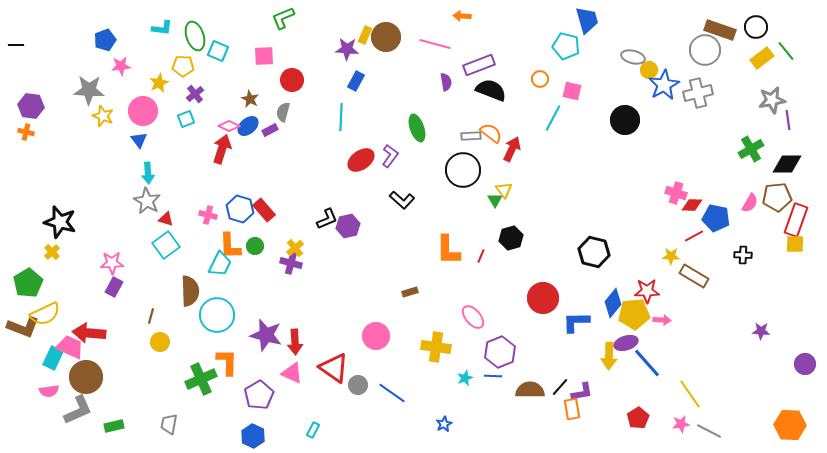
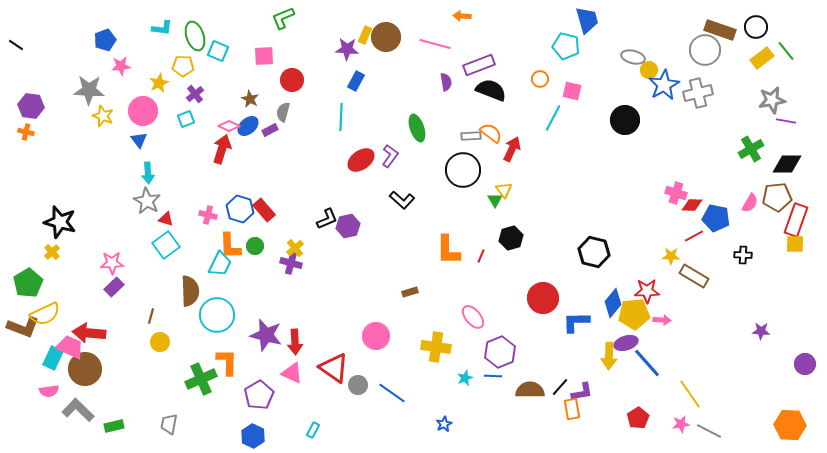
black line at (16, 45): rotated 35 degrees clockwise
purple line at (788, 120): moved 2 px left, 1 px down; rotated 72 degrees counterclockwise
purple rectangle at (114, 287): rotated 18 degrees clockwise
brown circle at (86, 377): moved 1 px left, 8 px up
gray L-shape at (78, 410): rotated 112 degrees counterclockwise
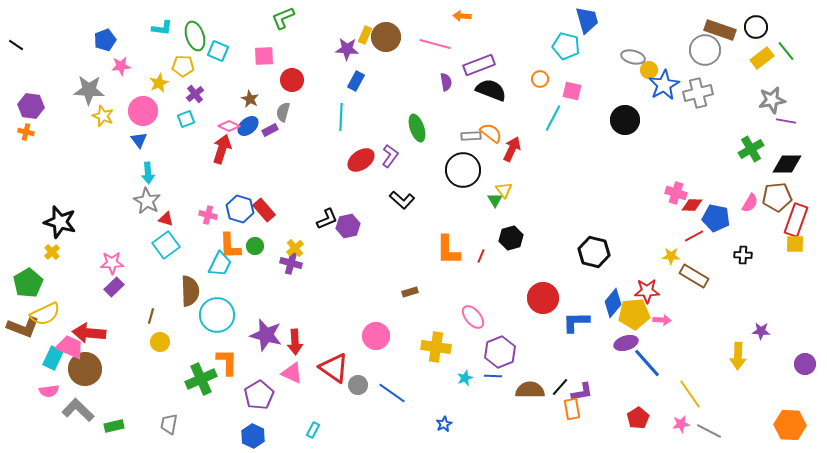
yellow arrow at (609, 356): moved 129 px right
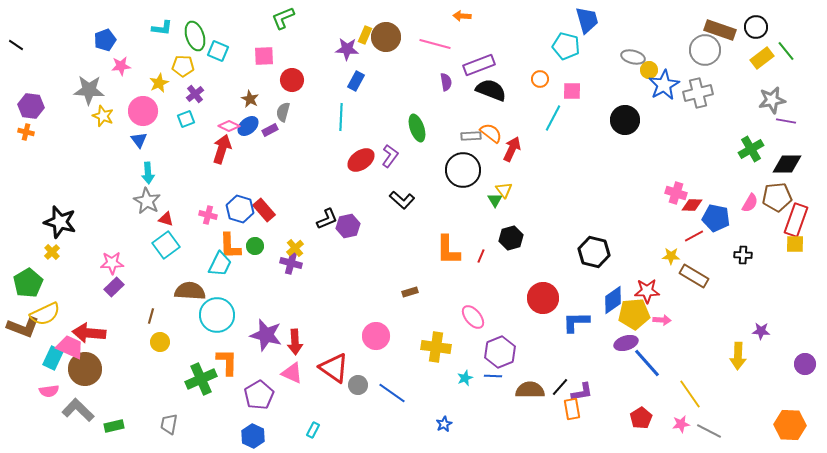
pink square at (572, 91): rotated 12 degrees counterclockwise
brown semicircle at (190, 291): rotated 84 degrees counterclockwise
blue diamond at (613, 303): moved 3 px up; rotated 16 degrees clockwise
red pentagon at (638, 418): moved 3 px right
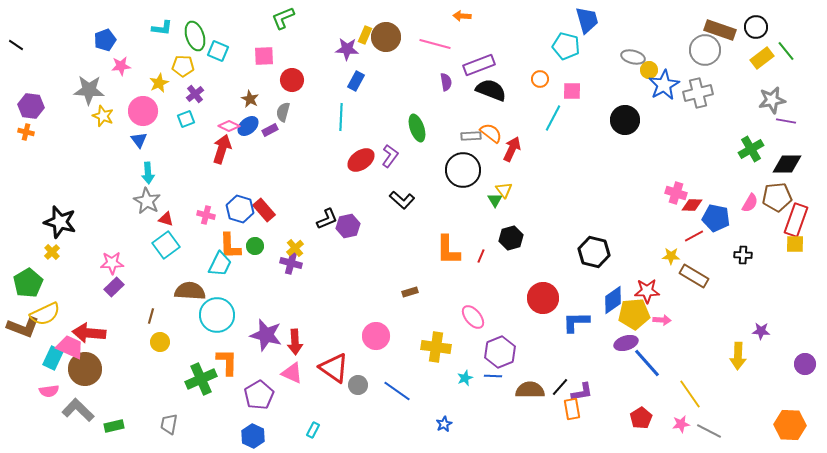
pink cross at (208, 215): moved 2 px left
blue line at (392, 393): moved 5 px right, 2 px up
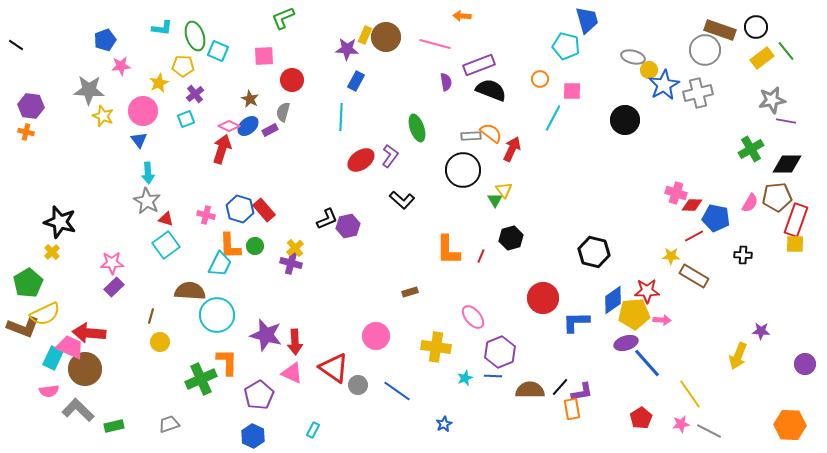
yellow arrow at (738, 356): rotated 20 degrees clockwise
gray trapezoid at (169, 424): rotated 60 degrees clockwise
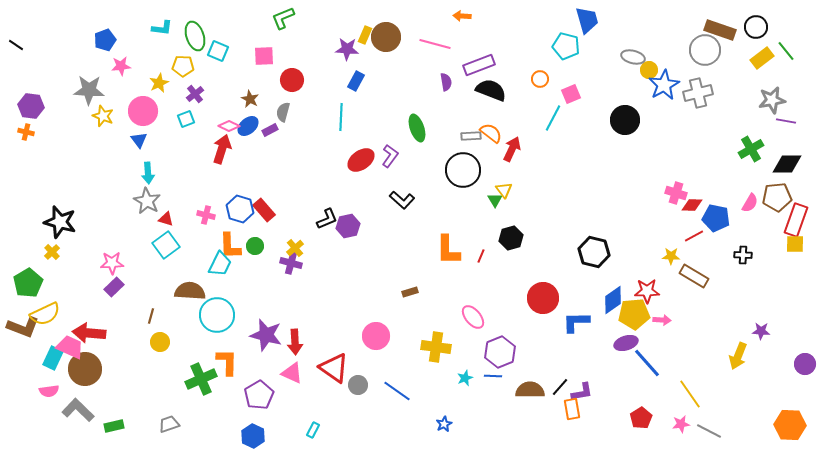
pink square at (572, 91): moved 1 px left, 3 px down; rotated 24 degrees counterclockwise
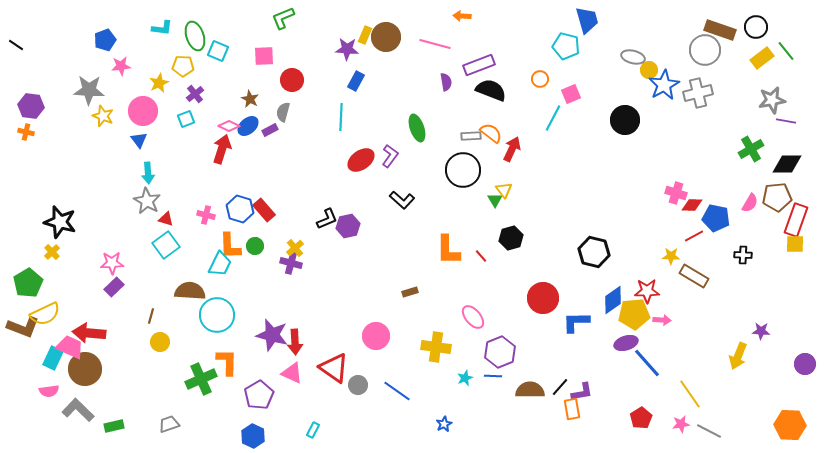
red line at (481, 256): rotated 64 degrees counterclockwise
purple star at (266, 335): moved 6 px right
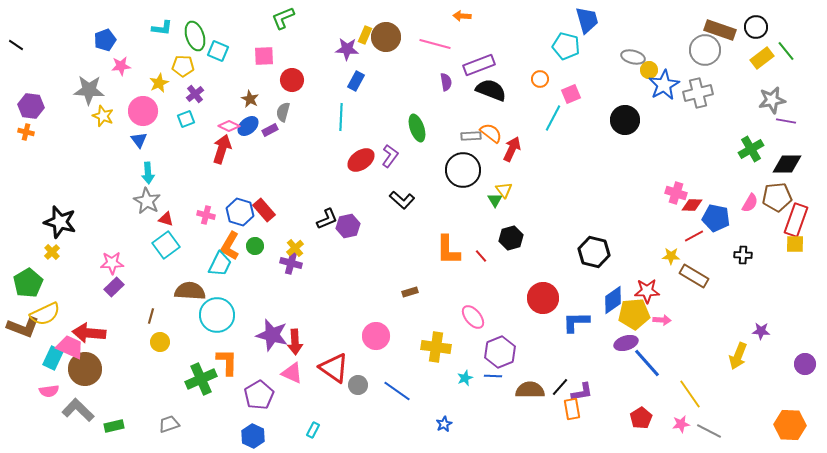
blue hexagon at (240, 209): moved 3 px down
orange L-shape at (230, 246): rotated 32 degrees clockwise
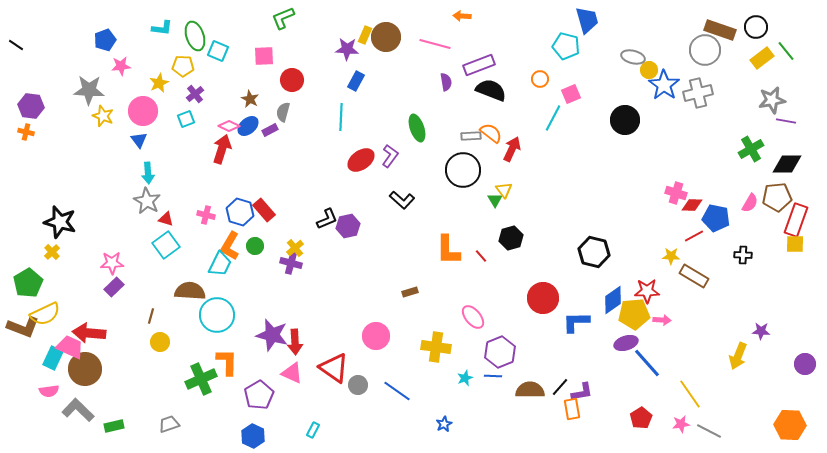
blue star at (664, 85): rotated 8 degrees counterclockwise
